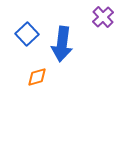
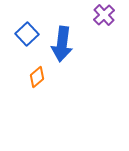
purple cross: moved 1 px right, 2 px up
orange diamond: rotated 25 degrees counterclockwise
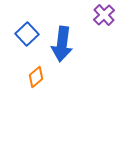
orange diamond: moved 1 px left
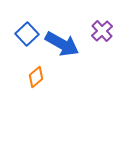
purple cross: moved 2 px left, 16 px down
blue arrow: rotated 68 degrees counterclockwise
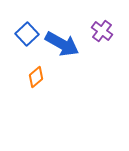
purple cross: rotated 10 degrees counterclockwise
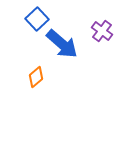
blue square: moved 10 px right, 15 px up
blue arrow: rotated 12 degrees clockwise
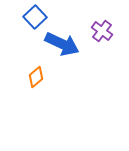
blue square: moved 2 px left, 2 px up
blue arrow: rotated 16 degrees counterclockwise
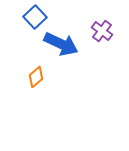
blue arrow: moved 1 px left
